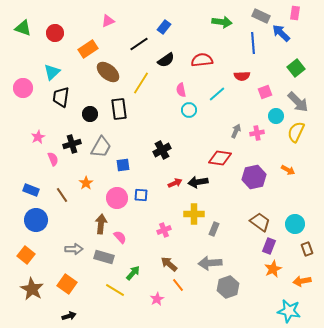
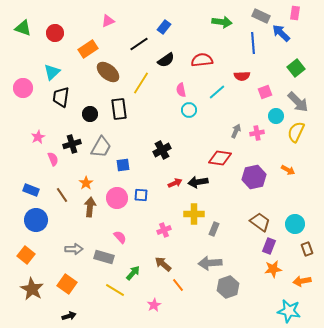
cyan line at (217, 94): moved 2 px up
brown arrow at (101, 224): moved 11 px left, 17 px up
brown arrow at (169, 264): moved 6 px left
orange star at (273, 269): rotated 18 degrees clockwise
pink star at (157, 299): moved 3 px left, 6 px down
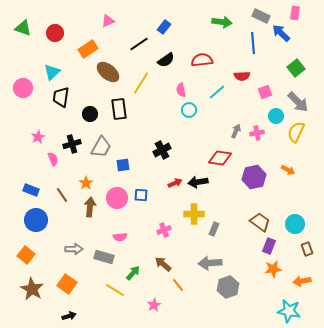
pink semicircle at (120, 237): rotated 128 degrees clockwise
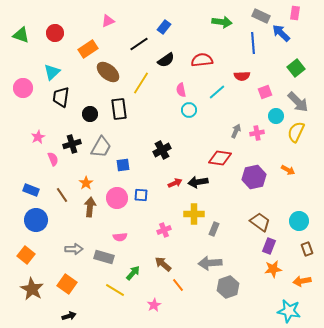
green triangle at (23, 28): moved 2 px left, 7 px down
cyan circle at (295, 224): moved 4 px right, 3 px up
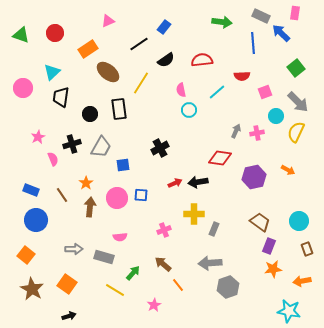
black cross at (162, 150): moved 2 px left, 2 px up
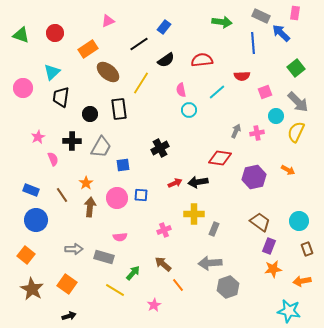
black cross at (72, 144): moved 3 px up; rotated 18 degrees clockwise
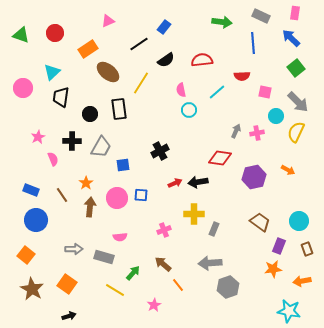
blue arrow at (281, 33): moved 10 px right, 5 px down
pink square at (265, 92): rotated 32 degrees clockwise
black cross at (160, 148): moved 3 px down
purple rectangle at (269, 246): moved 10 px right
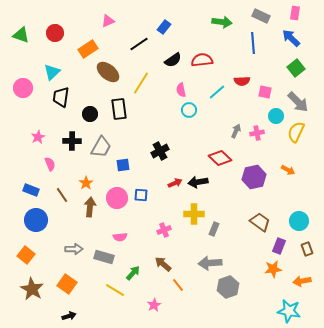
black semicircle at (166, 60): moved 7 px right
red semicircle at (242, 76): moved 5 px down
red diamond at (220, 158): rotated 35 degrees clockwise
pink semicircle at (53, 159): moved 3 px left, 5 px down
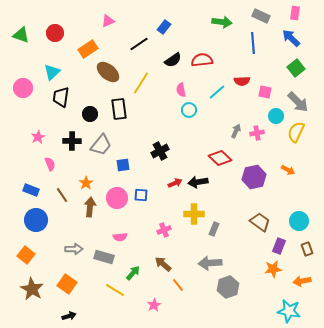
gray trapezoid at (101, 147): moved 2 px up; rotated 10 degrees clockwise
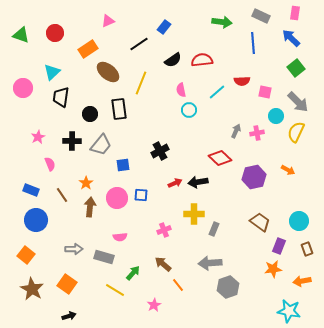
yellow line at (141, 83): rotated 10 degrees counterclockwise
